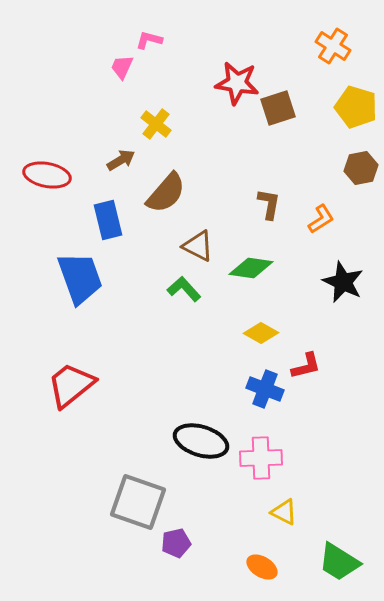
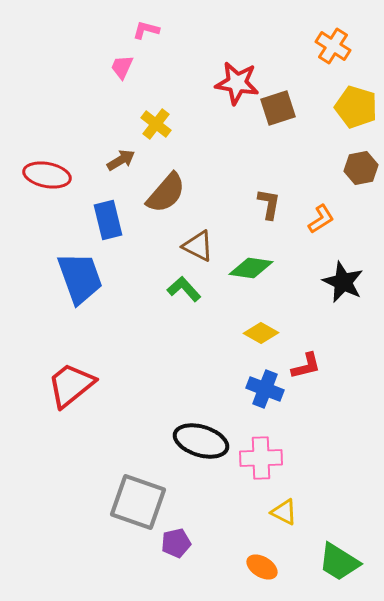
pink L-shape: moved 3 px left, 10 px up
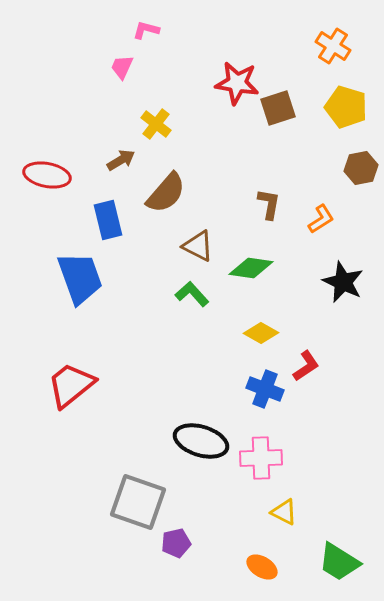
yellow pentagon: moved 10 px left
green L-shape: moved 8 px right, 5 px down
red L-shape: rotated 20 degrees counterclockwise
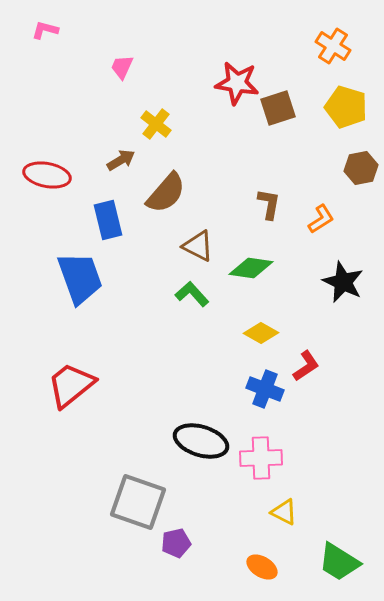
pink L-shape: moved 101 px left
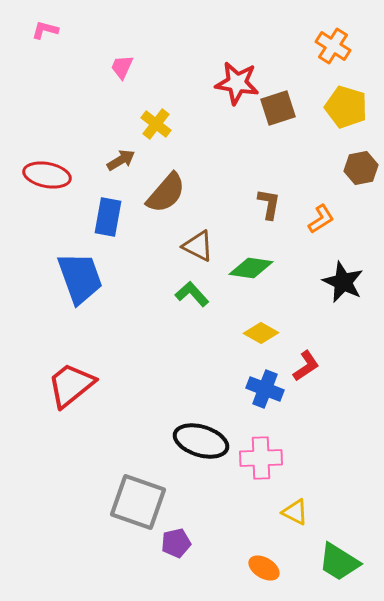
blue rectangle: moved 3 px up; rotated 24 degrees clockwise
yellow triangle: moved 11 px right
orange ellipse: moved 2 px right, 1 px down
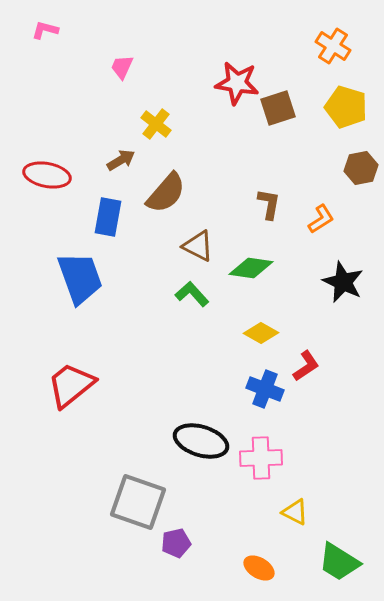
orange ellipse: moved 5 px left
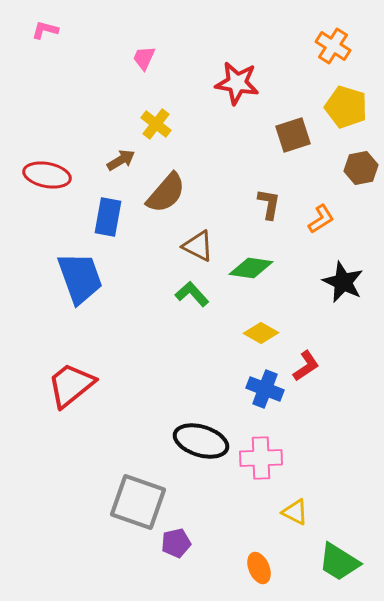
pink trapezoid: moved 22 px right, 9 px up
brown square: moved 15 px right, 27 px down
orange ellipse: rotated 36 degrees clockwise
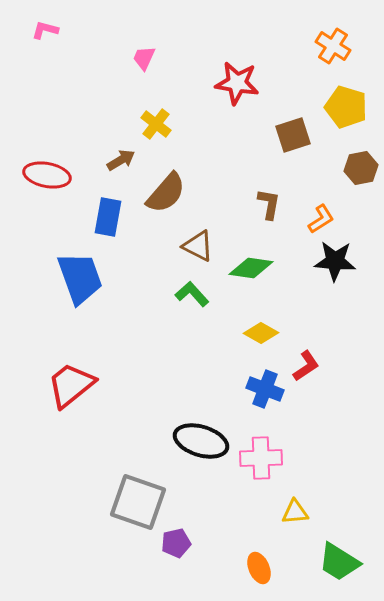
black star: moved 8 px left, 21 px up; rotated 21 degrees counterclockwise
yellow triangle: rotated 32 degrees counterclockwise
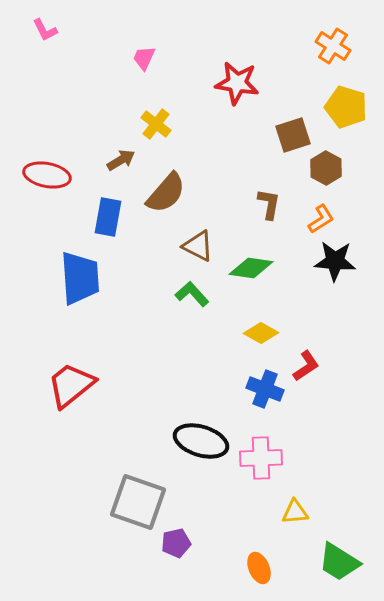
pink L-shape: rotated 132 degrees counterclockwise
brown hexagon: moved 35 px left; rotated 20 degrees counterclockwise
blue trapezoid: rotated 16 degrees clockwise
